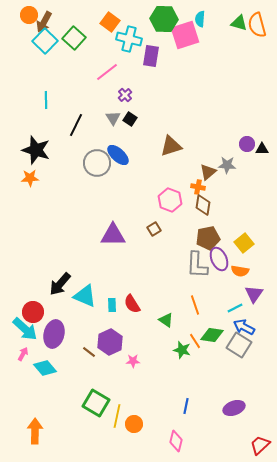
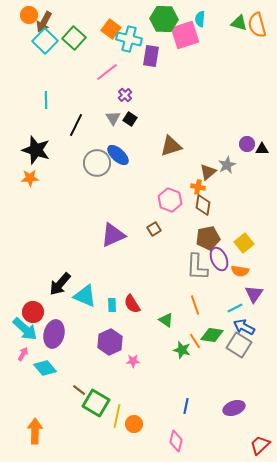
orange square at (110, 22): moved 1 px right, 7 px down
gray star at (227, 165): rotated 30 degrees counterclockwise
purple triangle at (113, 235): rotated 24 degrees counterclockwise
gray L-shape at (197, 265): moved 2 px down
brown line at (89, 352): moved 10 px left, 38 px down
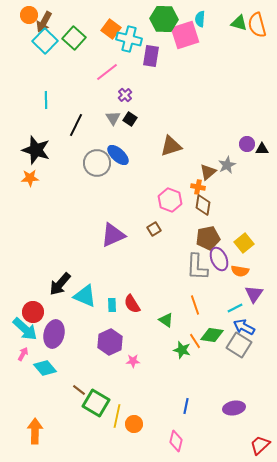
purple ellipse at (234, 408): rotated 10 degrees clockwise
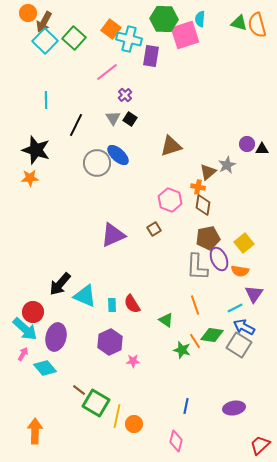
orange circle at (29, 15): moved 1 px left, 2 px up
purple ellipse at (54, 334): moved 2 px right, 3 px down
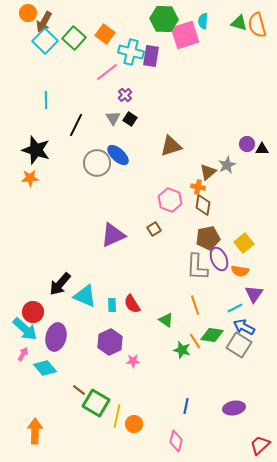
cyan semicircle at (200, 19): moved 3 px right, 2 px down
orange square at (111, 29): moved 6 px left, 5 px down
cyan cross at (129, 39): moved 2 px right, 13 px down
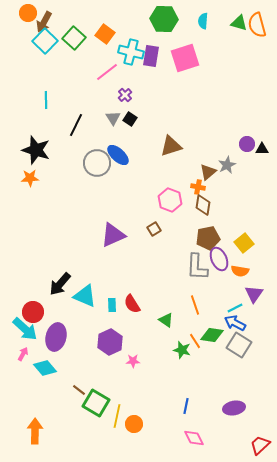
pink square at (185, 35): moved 23 px down
blue arrow at (244, 327): moved 9 px left, 4 px up
pink diamond at (176, 441): moved 18 px right, 3 px up; rotated 40 degrees counterclockwise
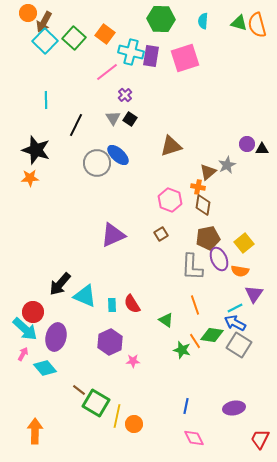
green hexagon at (164, 19): moved 3 px left
brown square at (154, 229): moved 7 px right, 5 px down
gray L-shape at (197, 267): moved 5 px left
red trapezoid at (260, 445): moved 6 px up; rotated 20 degrees counterclockwise
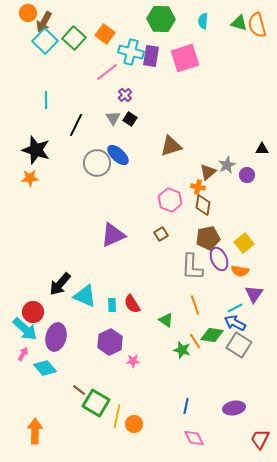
purple circle at (247, 144): moved 31 px down
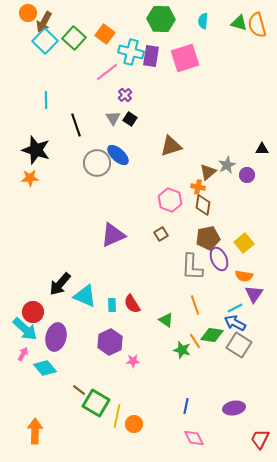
black line at (76, 125): rotated 45 degrees counterclockwise
orange semicircle at (240, 271): moved 4 px right, 5 px down
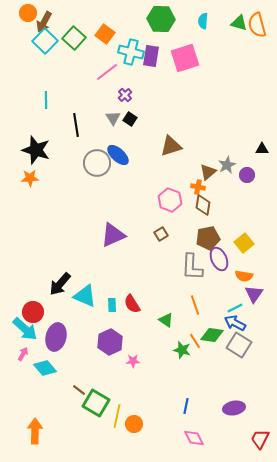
black line at (76, 125): rotated 10 degrees clockwise
